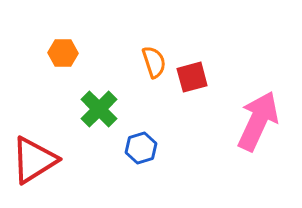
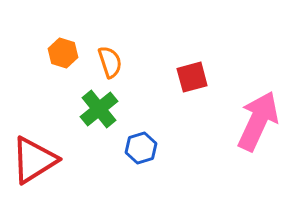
orange hexagon: rotated 16 degrees clockwise
orange semicircle: moved 44 px left
green cross: rotated 6 degrees clockwise
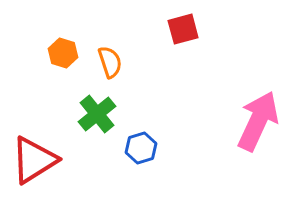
red square: moved 9 px left, 48 px up
green cross: moved 2 px left, 5 px down
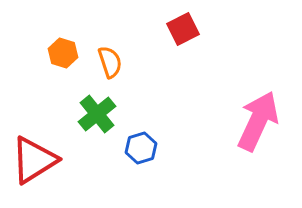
red square: rotated 12 degrees counterclockwise
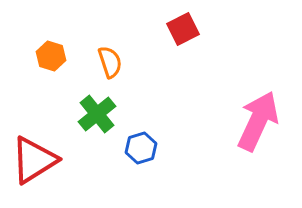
orange hexagon: moved 12 px left, 3 px down
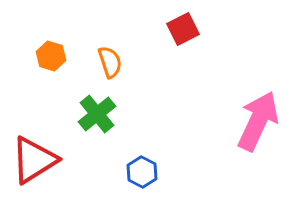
blue hexagon: moved 1 px right, 24 px down; rotated 16 degrees counterclockwise
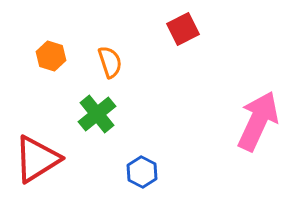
red triangle: moved 3 px right, 1 px up
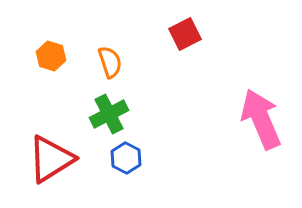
red square: moved 2 px right, 5 px down
green cross: moved 12 px right; rotated 12 degrees clockwise
pink arrow: moved 3 px right, 2 px up; rotated 48 degrees counterclockwise
red triangle: moved 14 px right
blue hexagon: moved 16 px left, 14 px up
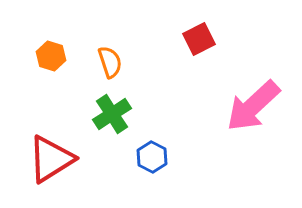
red square: moved 14 px right, 5 px down
green cross: moved 3 px right; rotated 6 degrees counterclockwise
pink arrow: moved 8 px left, 13 px up; rotated 110 degrees counterclockwise
blue hexagon: moved 26 px right, 1 px up
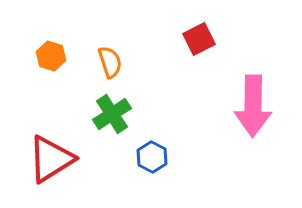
pink arrow: rotated 46 degrees counterclockwise
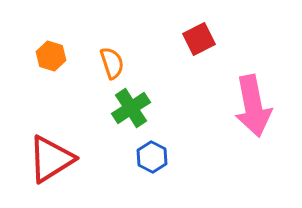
orange semicircle: moved 2 px right, 1 px down
pink arrow: rotated 12 degrees counterclockwise
green cross: moved 19 px right, 6 px up
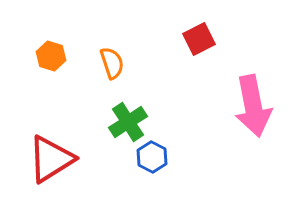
green cross: moved 3 px left, 14 px down
